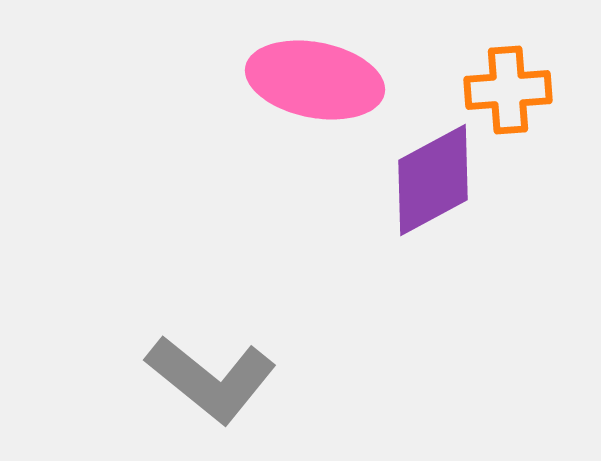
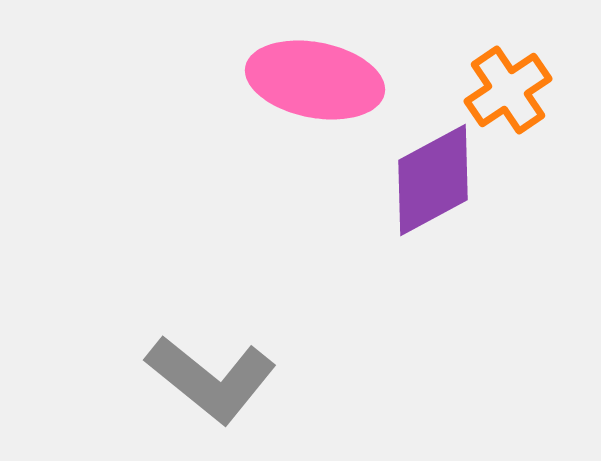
orange cross: rotated 30 degrees counterclockwise
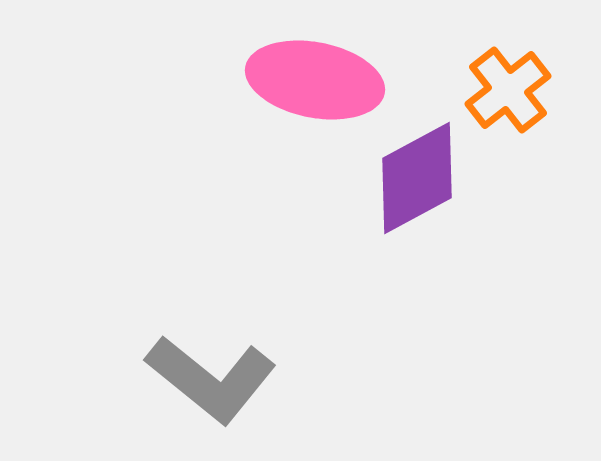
orange cross: rotated 4 degrees counterclockwise
purple diamond: moved 16 px left, 2 px up
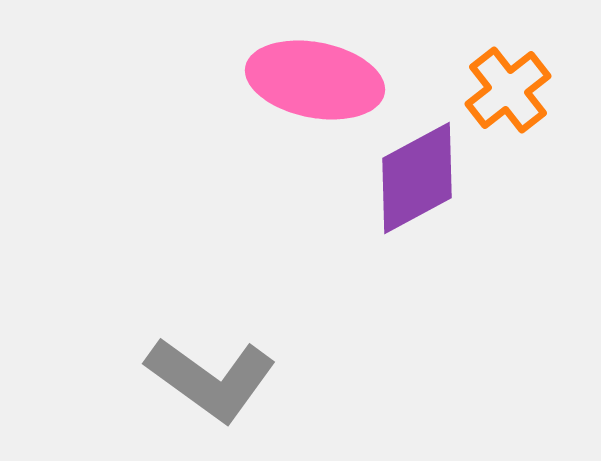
gray L-shape: rotated 3 degrees counterclockwise
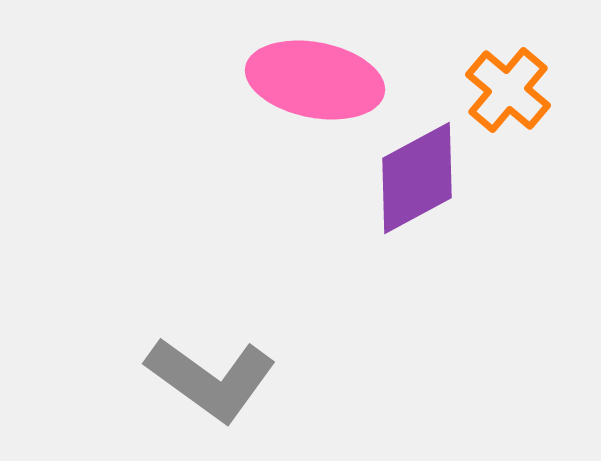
orange cross: rotated 12 degrees counterclockwise
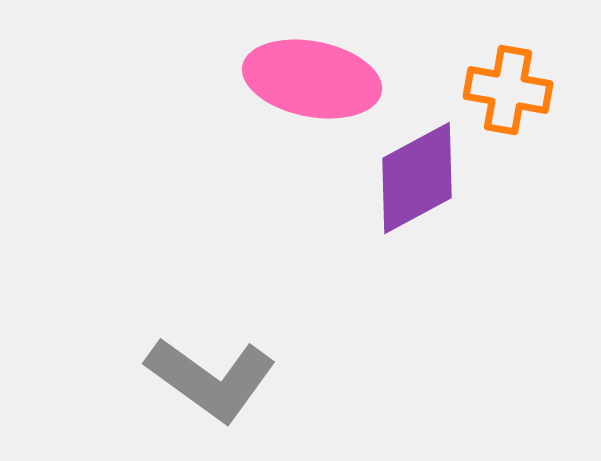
pink ellipse: moved 3 px left, 1 px up
orange cross: rotated 30 degrees counterclockwise
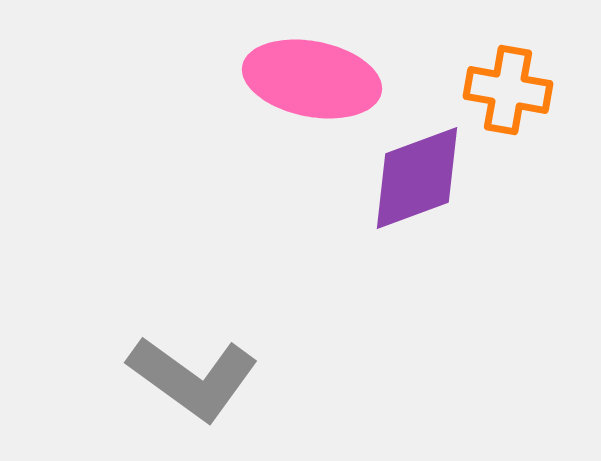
purple diamond: rotated 8 degrees clockwise
gray L-shape: moved 18 px left, 1 px up
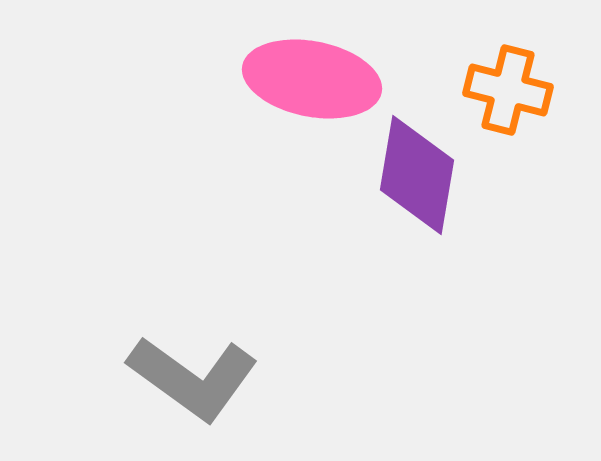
orange cross: rotated 4 degrees clockwise
purple diamond: moved 3 px up; rotated 60 degrees counterclockwise
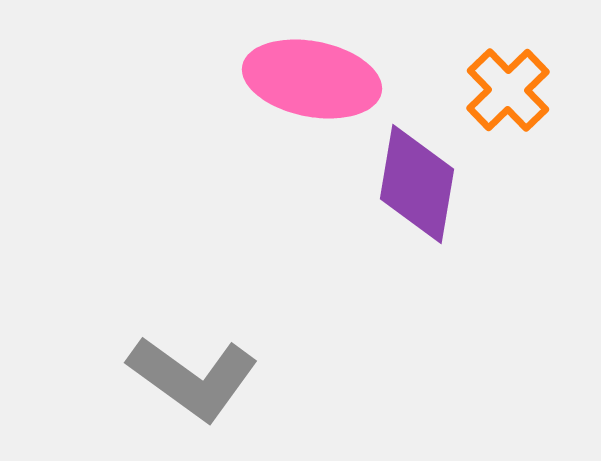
orange cross: rotated 32 degrees clockwise
purple diamond: moved 9 px down
